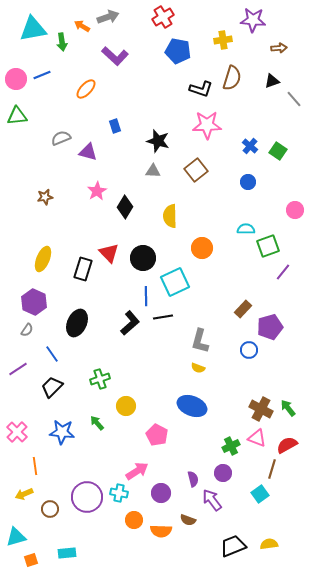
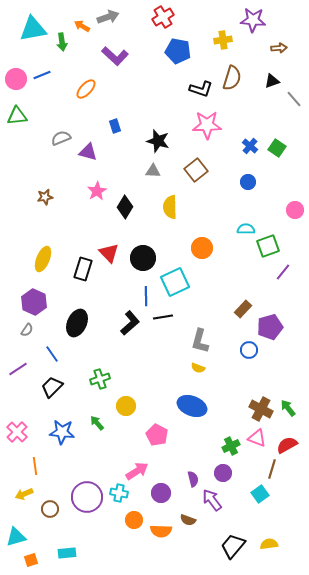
green square at (278, 151): moved 1 px left, 3 px up
yellow semicircle at (170, 216): moved 9 px up
black trapezoid at (233, 546): rotated 28 degrees counterclockwise
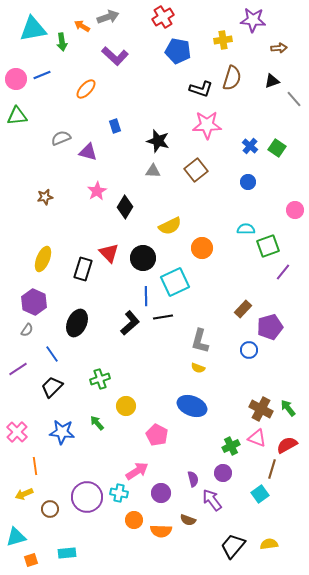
yellow semicircle at (170, 207): moved 19 px down; rotated 115 degrees counterclockwise
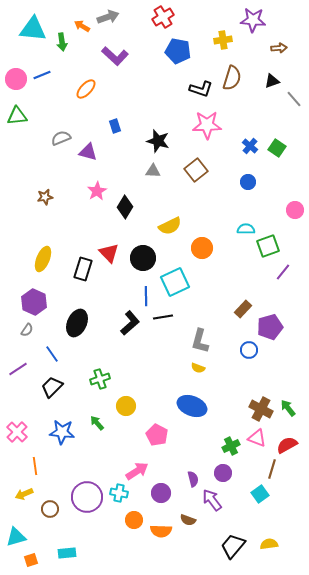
cyan triangle at (33, 29): rotated 16 degrees clockwise
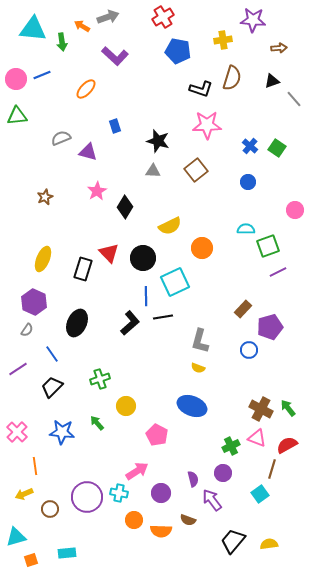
brown star at (45, 197): rotated 14 degrees counterclockwise
purple line at (283, 272): moved 5 px left; rotated 24 degrees clockwise
black trapezoid at (233, 546): moved 5 px up
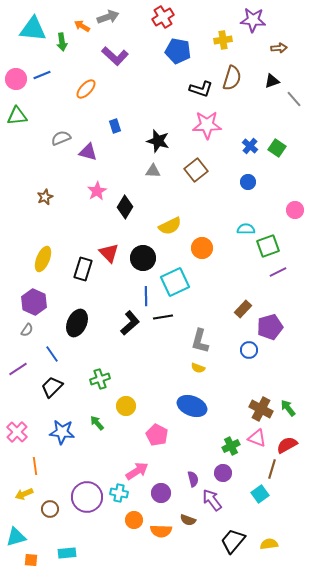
orange square at (31, 560): rotated 24 degrees clockwise
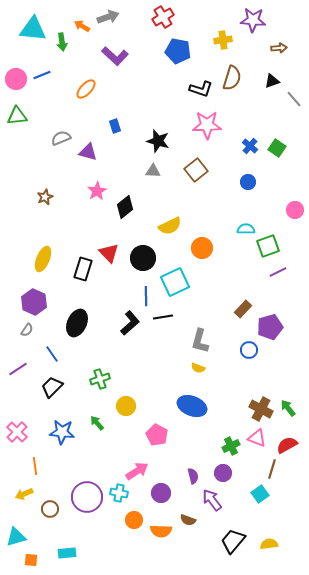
black diamond at (125, 207): rotated 20 degrees clockwise
purple semicircle at (193, 479): moved 3 px up
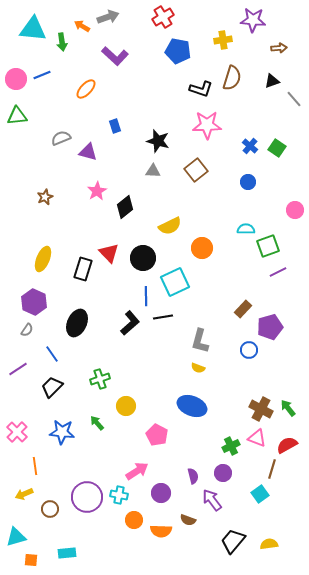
cyan cross at (119, 493): moved 2 px down
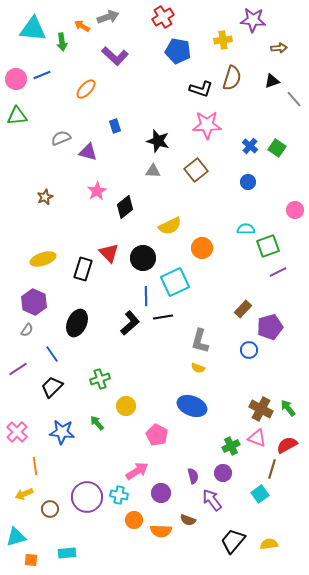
yellow ellipse at (43, 259): rotated 50 degrees clockwise
